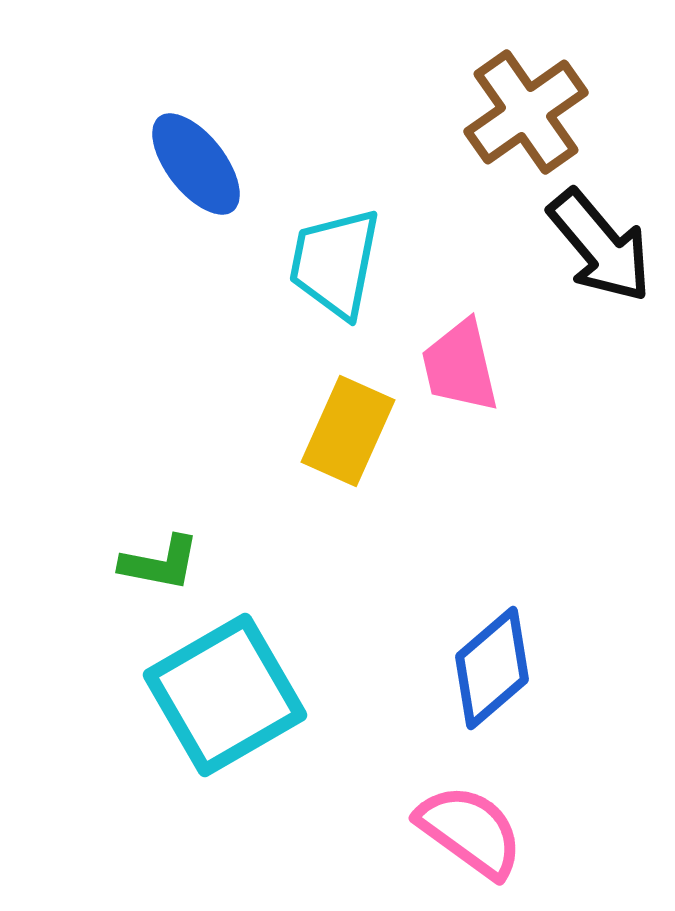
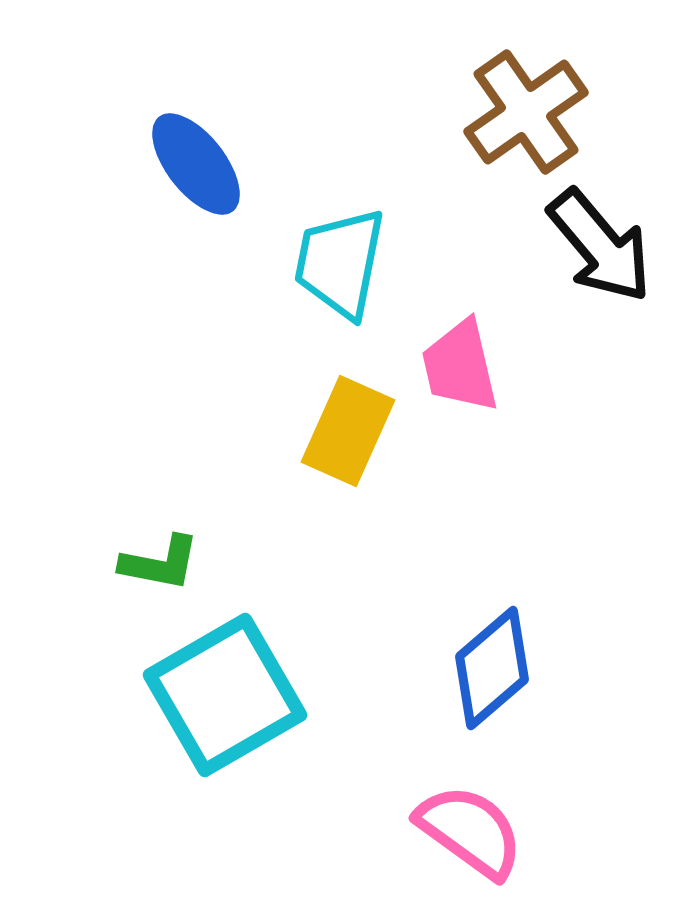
cyan trapezoid: moved 5 px right
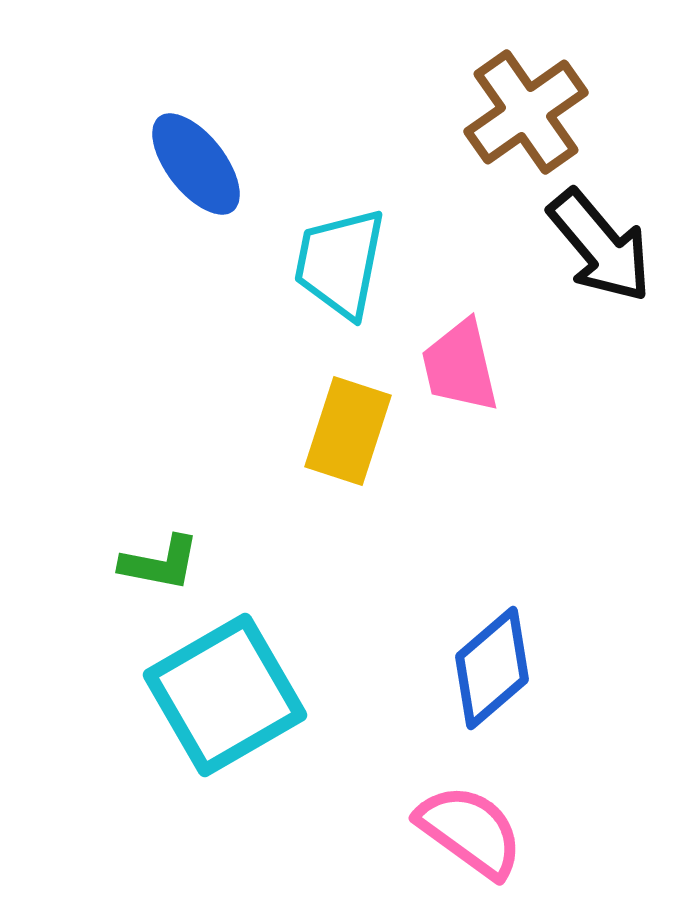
yellow rectangle: rotated 6 degrees counterclockwise
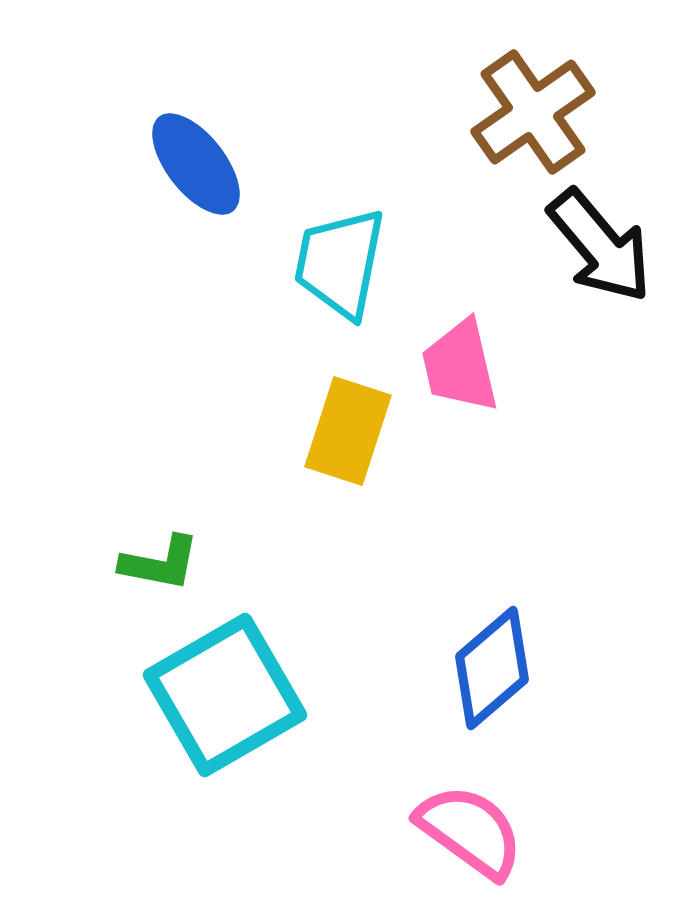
brown cross: moved 7 px right
